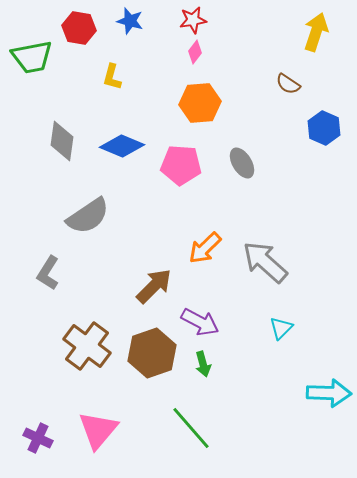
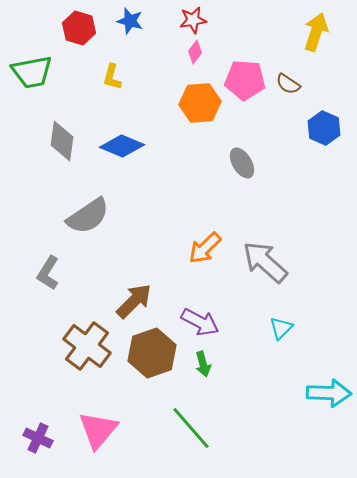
red hexagon: rotated 8 degrees clockwise
green trapezoid: moved 15 px down
pink pentagon: moved 64 px right, 85 px up
brown arrow: moved 20 px left, 15 px down
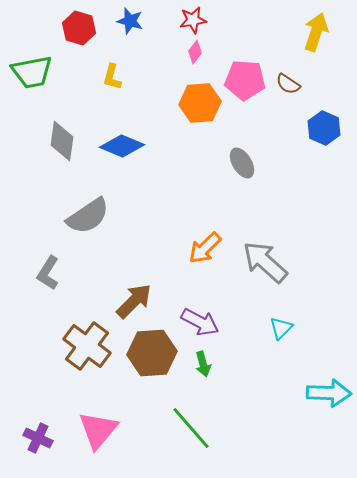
brown hexagon: rotated 15 degrees clockwise
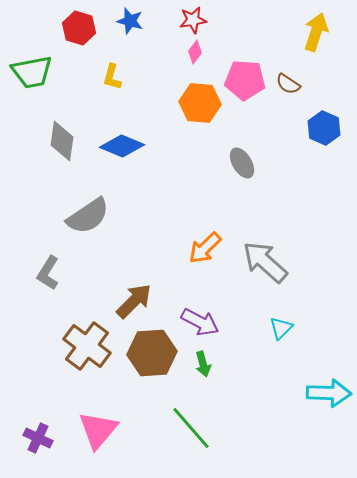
orange hexagon: rotated 9 degrees clockwise
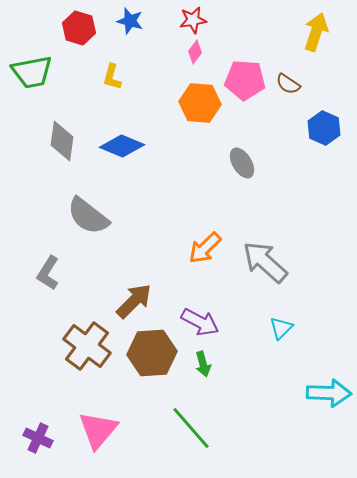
gray semicircle: rotated 72 degrees clockwise
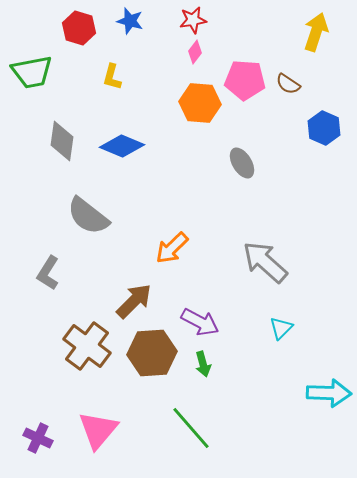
orange arrow: moved 33 px left
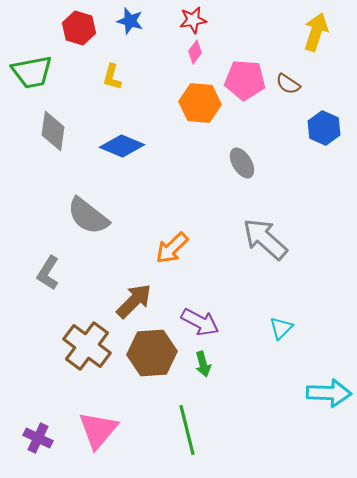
gray diamond: moved 9 px left, 10 px up
gray arrow: moved 23 px up
green line: moved 4 px left, 2 px down; rotated 27 degrees clockwise
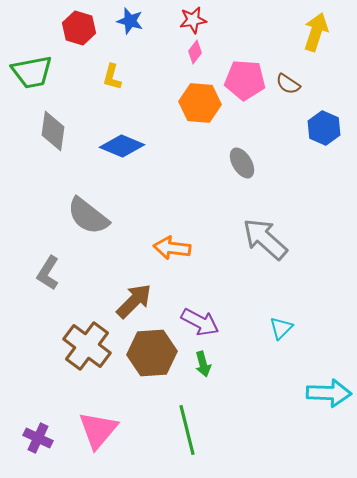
orange arrow: rotated 51 degrees clockwise
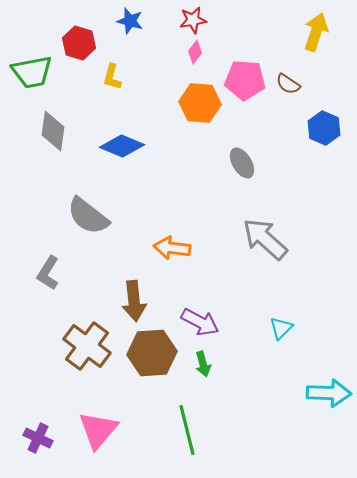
red hexagon: moved 15 px down
brown arrow: rotated 129 degrees clockwise
